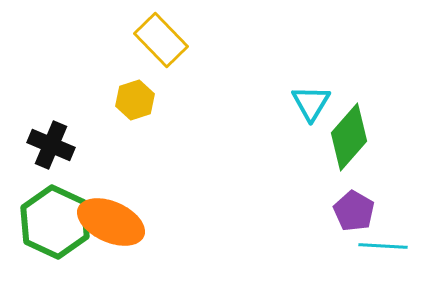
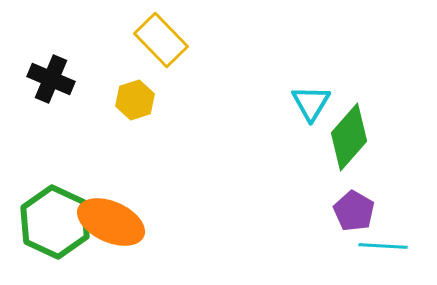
black cross: moved 66 px up
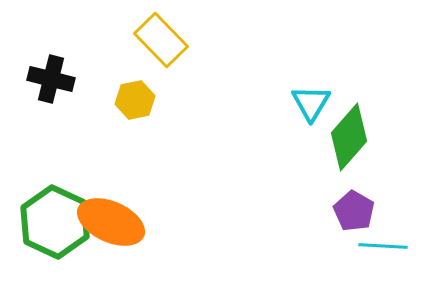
black cross: rotated 9 degrees counterclockwise
yellow hexagon: rotated 6 degrees clockwise
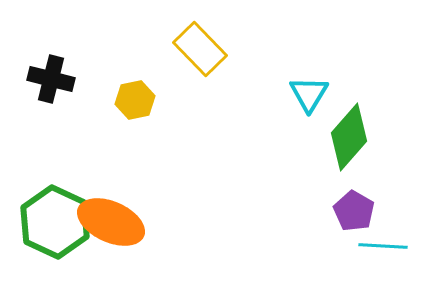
yellow rectangle: moved 39 px right, 9 px down
cyan triangle: moved 2 px left, 9 px up
